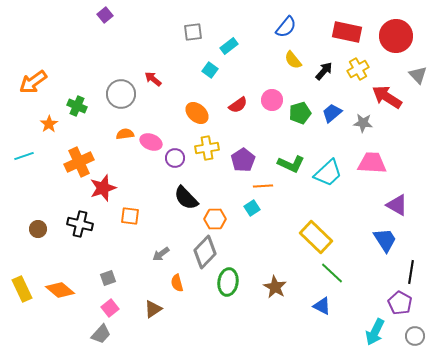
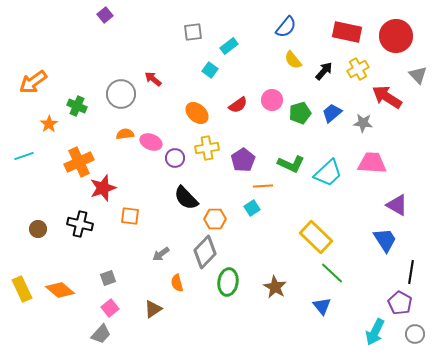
blue triangle at (322, 306): rotated 24 degrees clockwise
gray circle at (415, 336): moved 2 px up
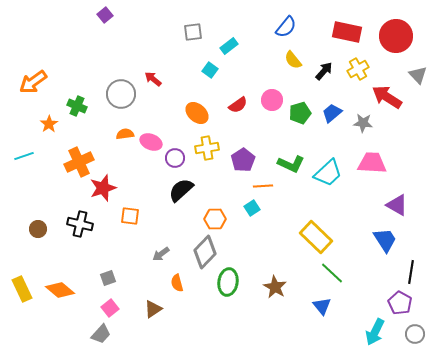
black semicircle at (186, 198): moved 5 px left, 8 px up; rotated 92 degrees clockwise
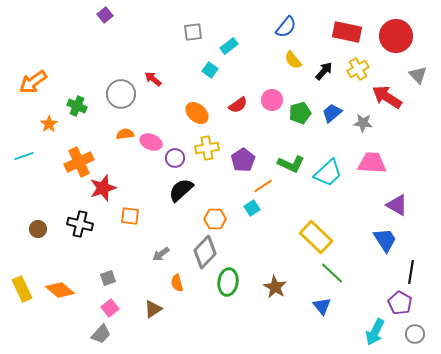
orange line at (263, 186): rotated 30 degrees counterclockwise
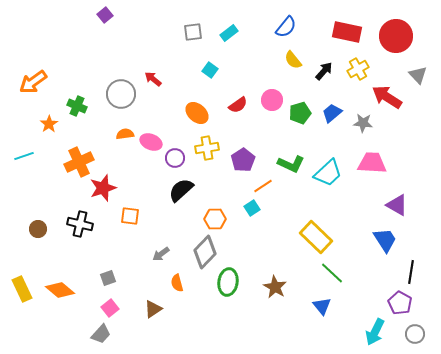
cyan rectangle at (229, 46): moved 13 px up
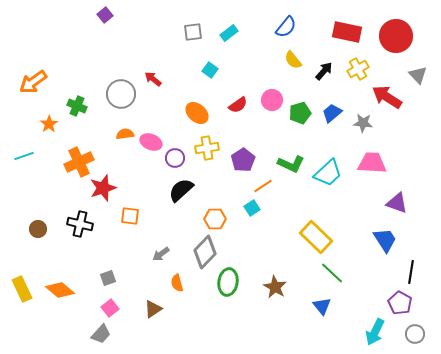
purple triangle at (397, 205): moved 2 px up; rotated 10 degrees counterclockwise
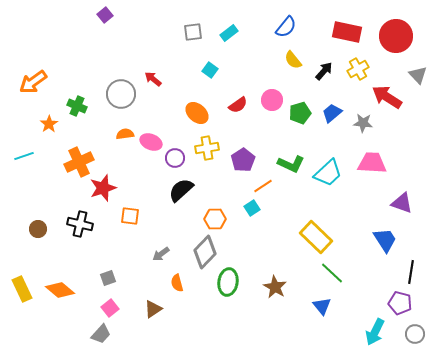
purple triangle at (397, 203): moved 5 px right
purple pentagon at (400, 303): rotated 15 degrees counterclockwise
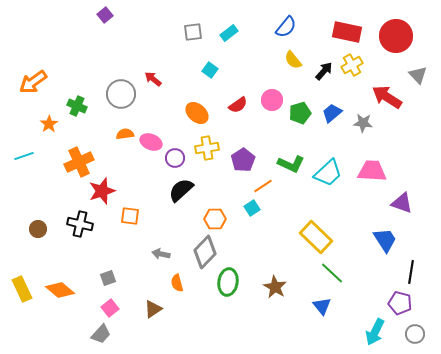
yellow cross at (358, 69): moved 6 px left, 4 px up
pink trapezoid at (372, 163): moved 8 px down
red star at (103, 188): moved 1 px left, 3 px down
gray arrow at (161, 254): rotated 48 degrees clockwise
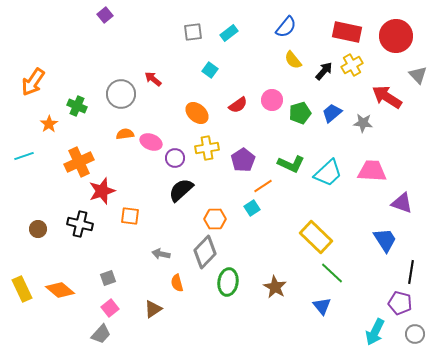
orange arrow at (33, 82): rotated 20 degrees counterclockwise
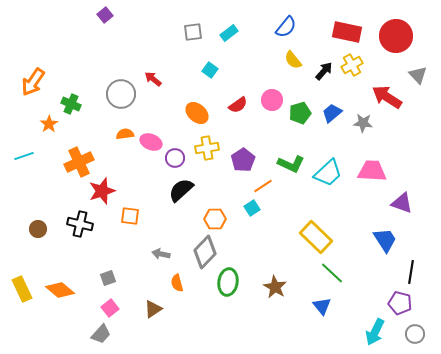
green cross at (77, 106): moved 6 px left, 2 px up
